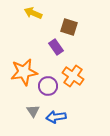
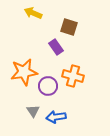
orange cross: rotated 20 degrees counterclockwise
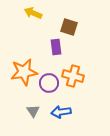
purple rectangle: rotated 28 degrees clockwise
purple circle: moved 1 px right, 3 px up
blue arrow: moved 5 px right, 5 px up
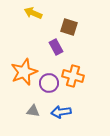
purple rectangle: rotated 21 degrees counterclockwise
orange star: rotated 12 degrees counterclockwise
gray triangle: rotated 48 degrees counterclockwise
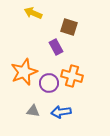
orange cross: moved 1 px left
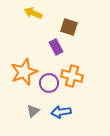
gray triangle: rotated 48 degrees counterclockwise
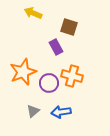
orange star: moved 1 px left
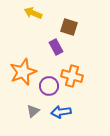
purple circle: moved 3 px down
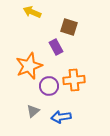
yellow arrow: moved 1 px left, 1 px up
orange star: moved 6 px right, 6 px up
orange cross: moved 2 px right, 4 px down; rotated 20 degrees counterclockwise
blue arrow: moved 5 px down
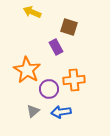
orange star: moved 2 px left, 4 px down; rotated 20 degrees counterclockwise
purple circle: moved 3 px down
blue arrow: moved 5 px up
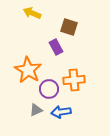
yellow arrow: moved 1 px down
orange star: moved 1 px right
gray triangle: moved 3 px right, 1 px up; rotated 16 degrees clockwise
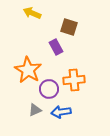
gray triangle: moved 1 px left
